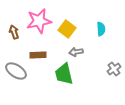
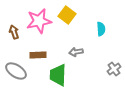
yellow square: moved 14 px up
green trapezoid: moved 6 px left, 1 px down; rotated 15 degrees clockwise
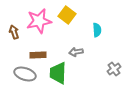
cyan semicircle: moved 4 px left, 1 px down
gray ellipse: moved 9 px right, 3 px down; rotated 15 degrees counterclockwise
green trapezoid: moved 2 px up
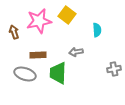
gray cross: rotated 24 degrees clockwise
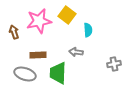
cyan semicircle: moved 9 px left
gray arrow: rotated 16 degrees clockwise
gray cross: moved 5 px up
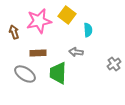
brown rectangle: moved 2 px up
gray cross: rotated 24 degrees counterclockwise
gray ellipse: rotated 15 degrees clockwise
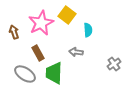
pink star: moved 2 px right, 2 px down; rotated 15 degrees counterclockwise
brown rectangle: rotated 63 degrees clockwise
green trapezoid: moved 4 px left
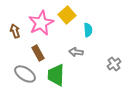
yellow square: rotated 12 degrees clockwise
brown arrow: moved 1 px right, 1 px up
green trapezoid: moved 2 px right, 2 px down
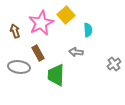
yellow square: moved 1 px left
gray ellipse: moved 6 px left, 7 px up; rotated 25 degrees counterclockwise
